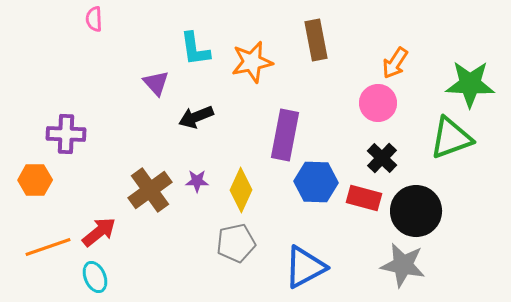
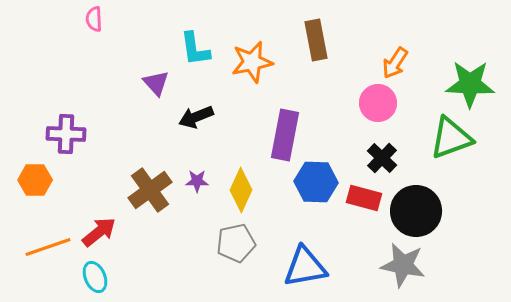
blue triangle: rotated 18 degrees clockwise
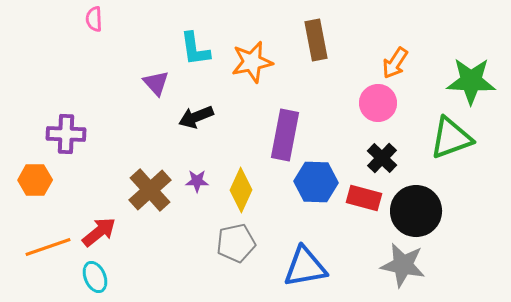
green star: moved 1 px right, 3 px up
brown cross: rotated 6 degrees counterclockwise
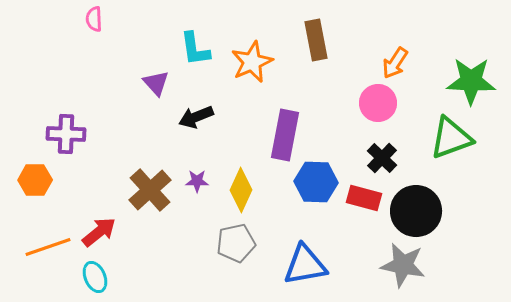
orange star: rotated 12 degrees counterclockwise
blue triangle: moved 2 px up
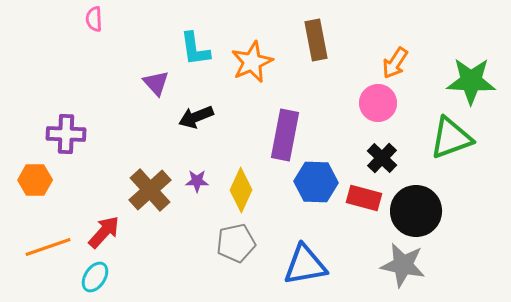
red arrow: moved 5 px right; rotated 9 degrees counterclockwise
cyan ellipse: rotated 56 degrees clockwise
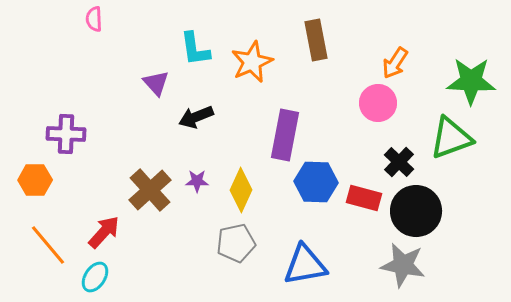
black cross: moved 17 px right, 4 px down
orange line: moved 2 px up; rotated 69 degrees clockwise
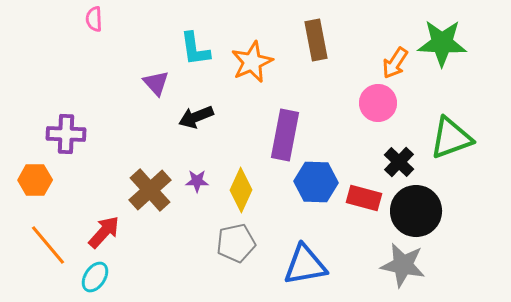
green star: moved 29 px left, 38 px up
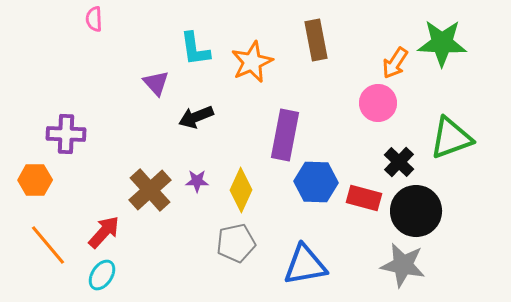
cyan ellipse: moved 7 px right, 2 px up
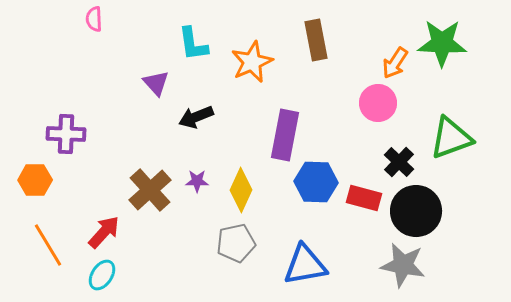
cyan L-shape: moved 2 px left, 5 px up
orange line: rotated 9 degrees clockwise
